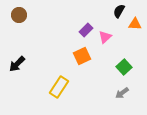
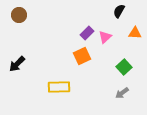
orange triangle: moved 9 px down
purple rectangle: moved 1 px right, 3 px down
yellow rectangle: rotated 55 degrees clockwise
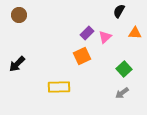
green square: moved 2 px down
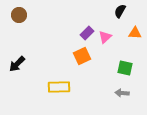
black semicircle: moved 1 px right
green square: moved 1 px right, 1 px up; rotated 35 degrees counterclockwise
gray arrow: rotated 40 degrees clockwise
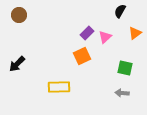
orange triangle: rotated 40 degrees counterclockwise
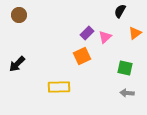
gray arrow: moved 5 px right
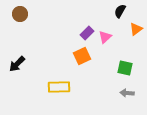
brown circle: moved 1 px right, 1 px up
orange triangle: moved 1 px right, 4 px up
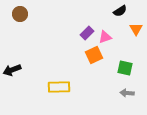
black semicircle: rotated 152 degrees counterclockwise
orange triangle: rotated 24 degrees counterclockwise
pink triangle: rotated 24 degrees clockwise
orange square: moved 12 px right, 1 px up
black arrow: moved 5 px left, 6 px down; rotated 24 degrees clockwise
